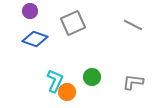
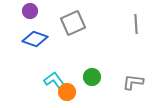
gray line: moved 3 px right, 1 px up; rotated 60 degrees clockwise
cyan L-shape: rotated 60 degrees counterclockwise
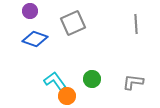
green circle: moved 2 px down
orange circle: moved 4 px down
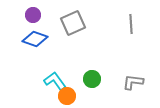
purple circle: moved 3 px right, 4 px down
gray line: moved 5 px left
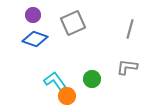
gray line: moved 1 px left, 5 px down; rotated 18 degrees clockwise
gray L-shape: moved 6 px left, 15 px up
